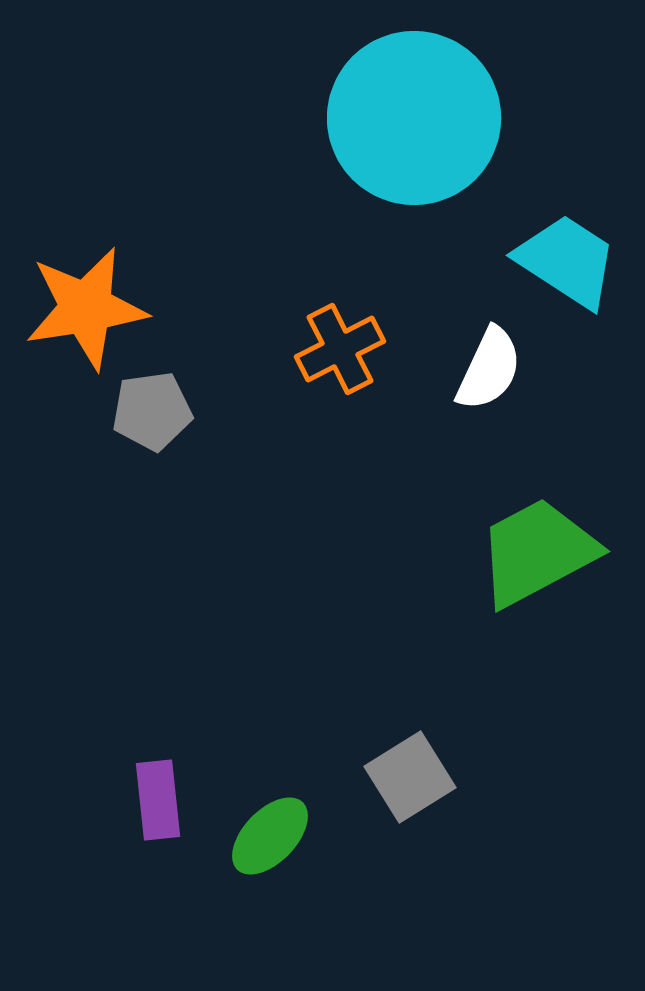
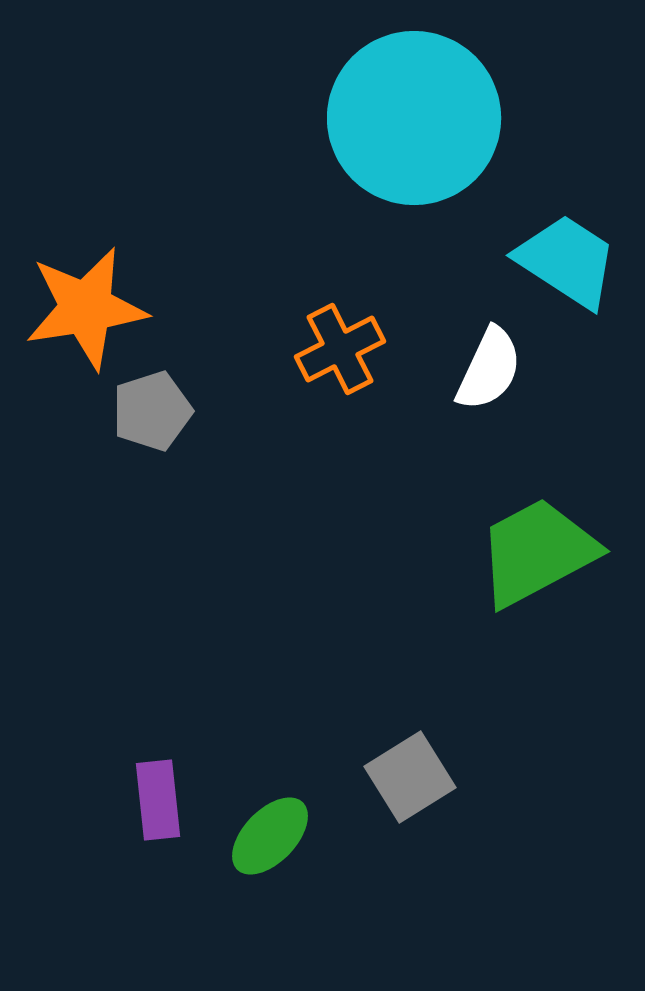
gray pentagon: rotated 10 degrees counterclockwise
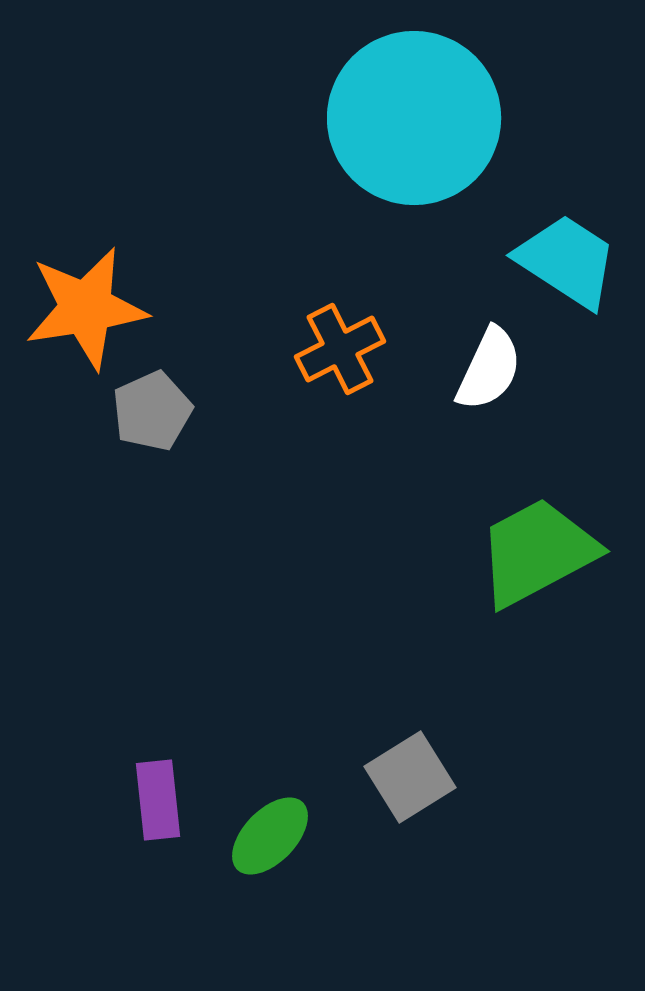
gray pentagon: rotated 6 degrees counterclockwise
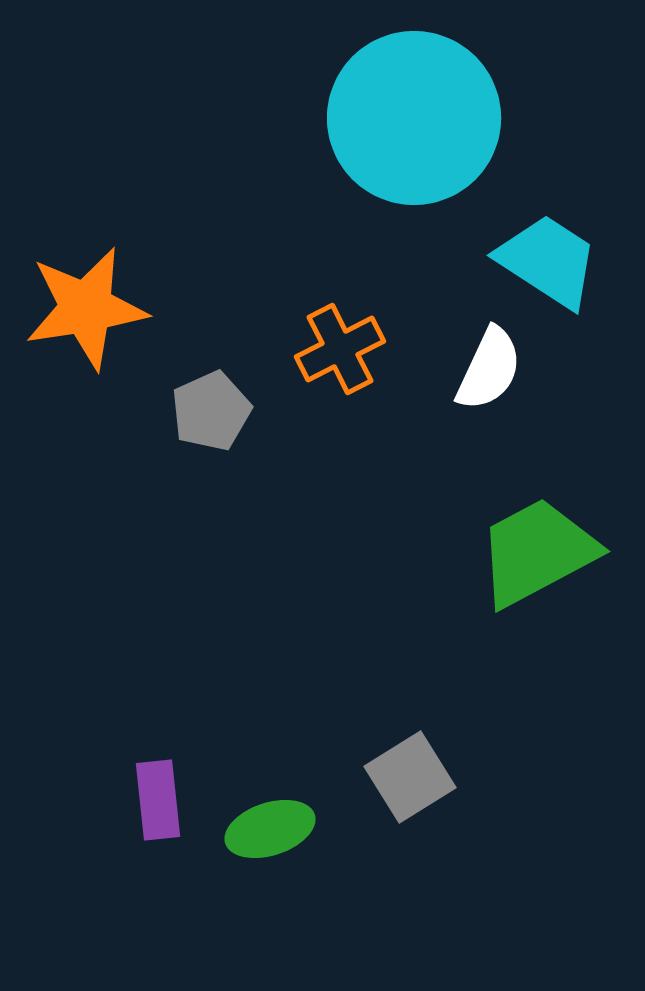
cyan trapezoid: moved 19 px left
gray pentagon: moved 59 px right
green ellipse: moved 7 px up; rotated 28 degrees clockwise
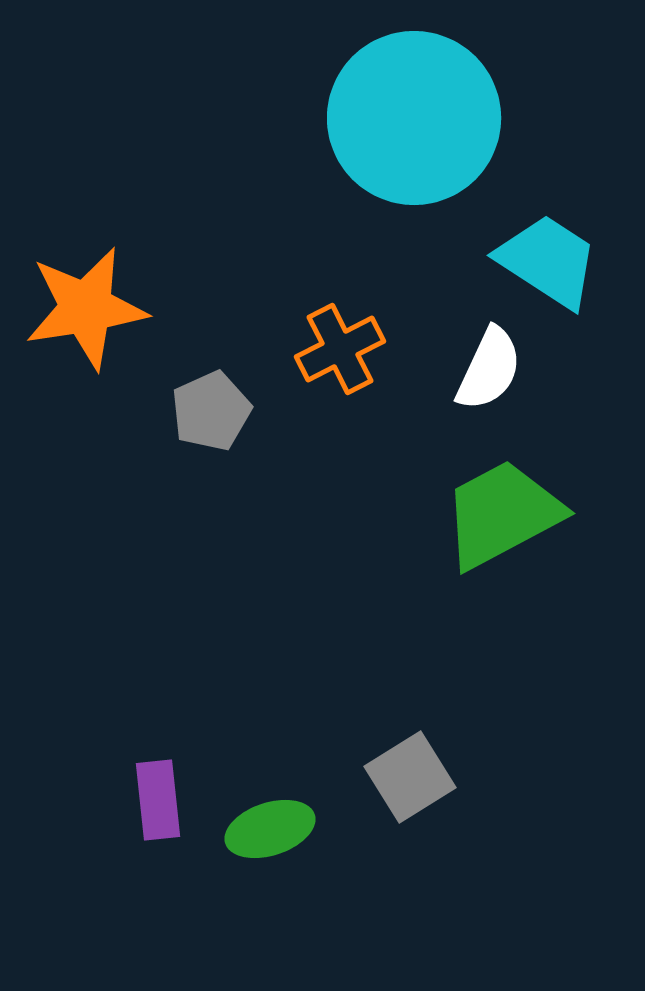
green trapezoid: moved 35 px left, 38 px up
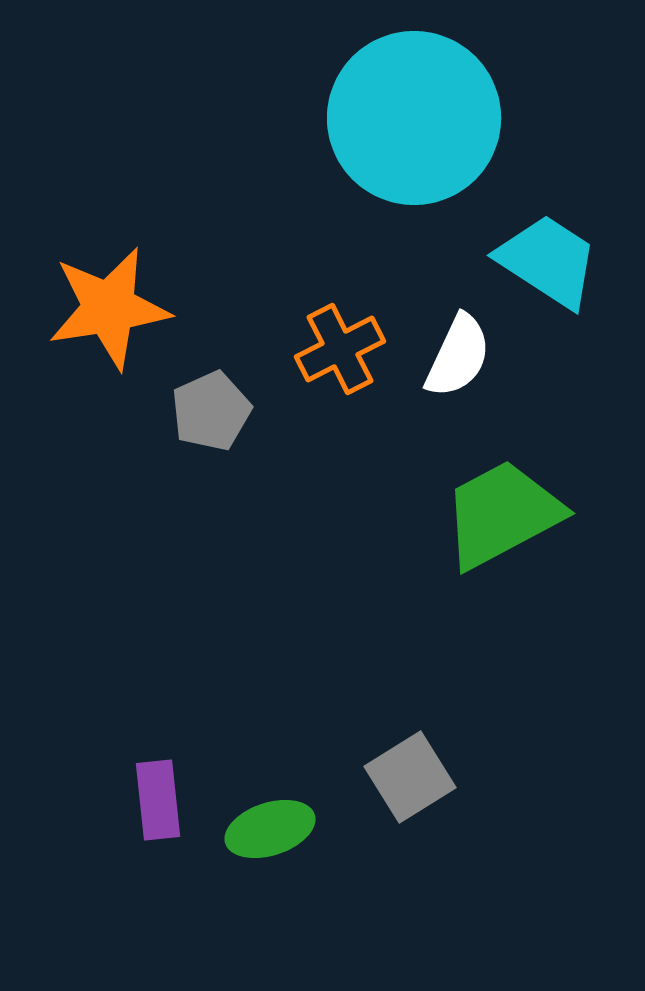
orange star: moved 23 px right
white semicircle: moved 31 px left, 13 px up
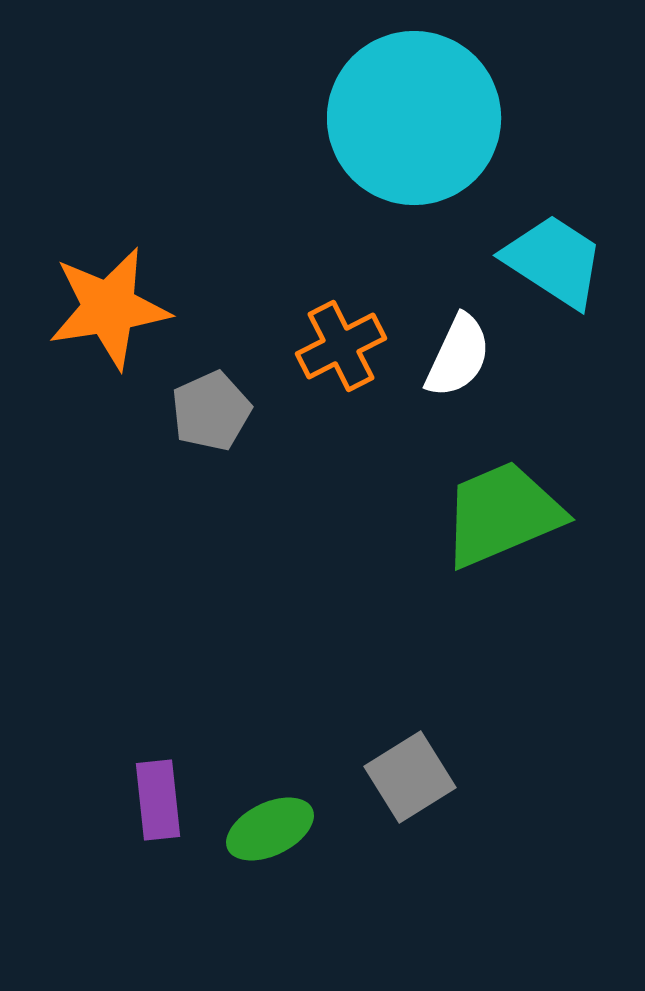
cyan trapezoid: moved 6 px right
orange cross: moved 1 px right, 3 px up
green trapezoid: rotated 5 degrees clockwise
green ellipse: rotated 8 degrees counterclockwise
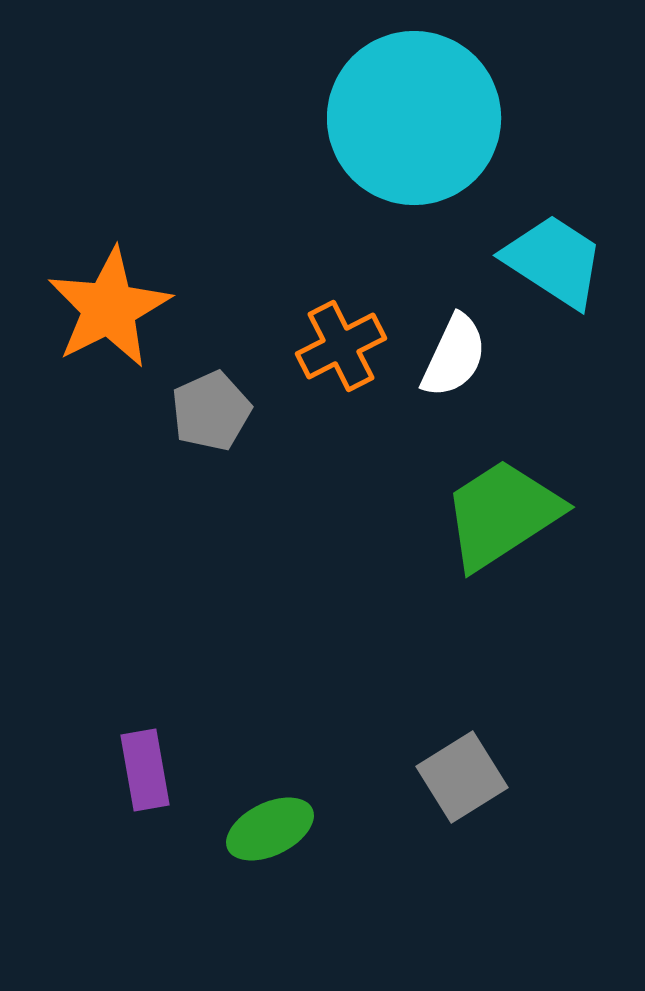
orange star: rotated 18 degrees counterclockwise
white semicircle: moved 4 px left
green trapezoid: rotated 10 degrees counterclockwise
gray square: moved 52 px right
purple rectangle: moved 13 px left, 30 px up; rotated 4 degrees counterclockwise
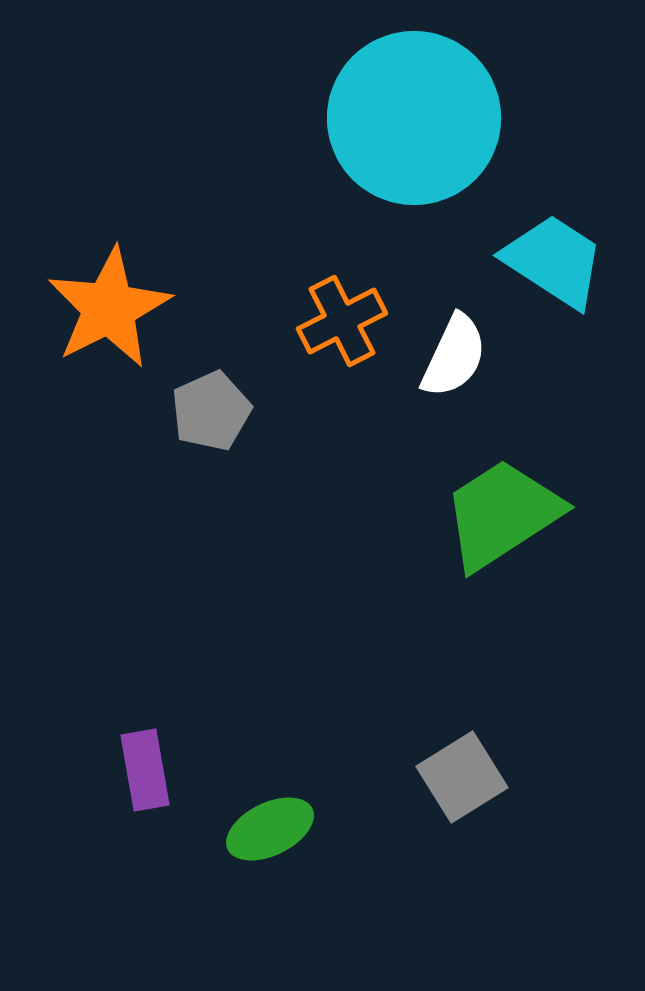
orange cross: moved 1 px right, 25 px up
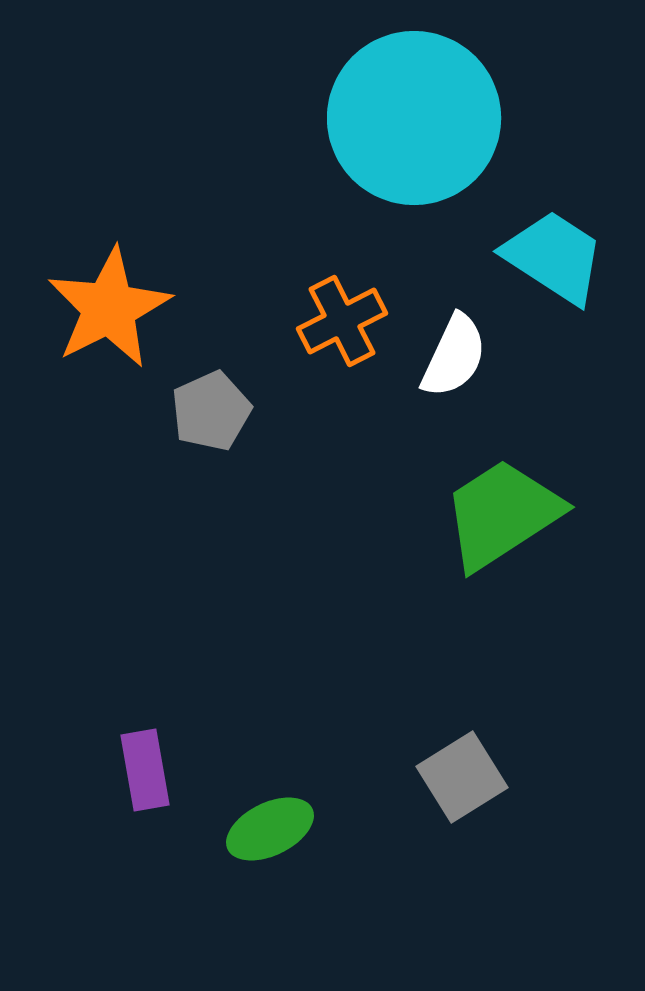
cyan trapezoid: moved 4 px up
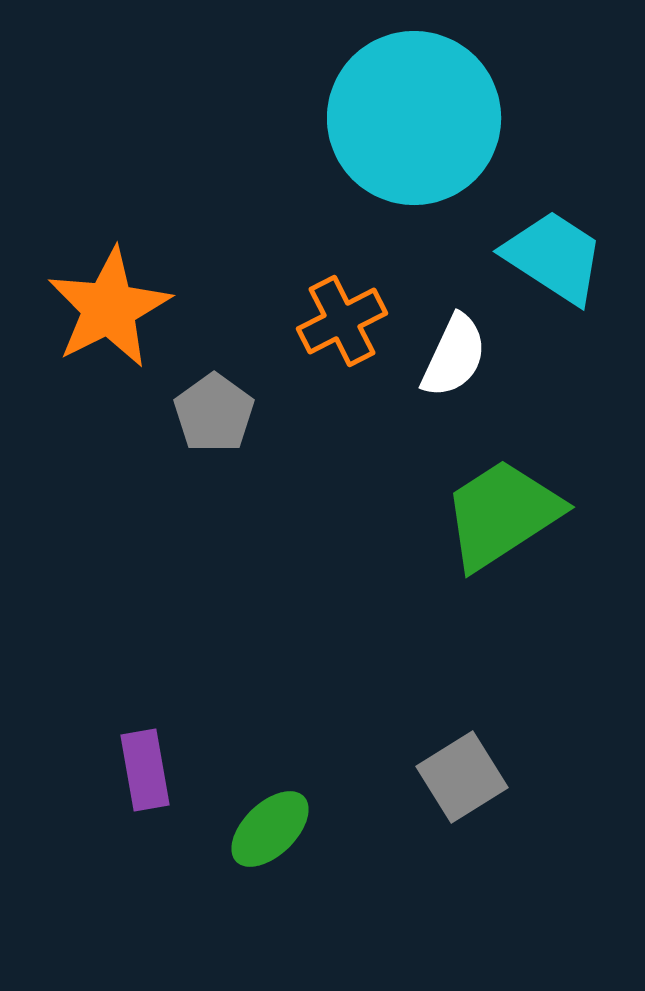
gray pentagon: moved 3 px right, 2 px down; rotated 12 degrees counterclockwise
green ellipse: rotated 18 degrees counterclockwise
